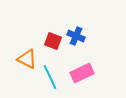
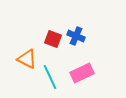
red square: moved 2 px up
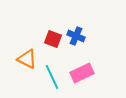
cyan line: moved 2 px right
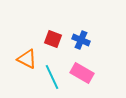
blue cross: moved 5 px right, 4 px down
pink rectangle: rotated 55 degrees clockwise
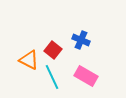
red square: moved 11 px down; rotated 18 degrees clockwise
orange triangle: moved 2 px right, 1 px down
pink rectangle: moved 4 px right, 3 px down
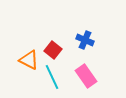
blue cross: moved 4 px right
pink rectangle: rotated 25 degrees clockwise
